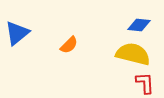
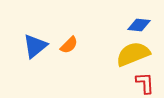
blue triangle: moved 18 px right, 13 px down
yellow semicircle: rotated 36 degrees counterclockwise
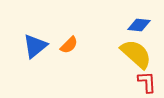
yellow semicircle: moved 3 px right; rotated 64 degrees clockwise
red L-shape: moved 2 px right, 1 px up
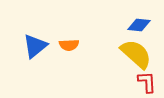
orange semicircle: rotated 42 degrees clockwise
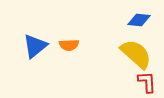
blue diamond: moved 5 px up
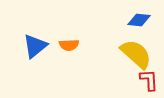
red L-shape: moved 2 px right, 2 px up
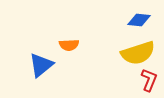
blue triangle: moved 6 px right, 19 px down
yellow semicircle: moved 2 px right, 1 px up; rotated 120 degrees clockwise
red L-shape: rotated 25 degrees clockwise
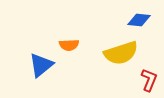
yellow semicircle: moved 17 px left
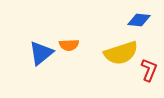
blue triangle: moved 12 px up
red L-shape: moved 10 px up
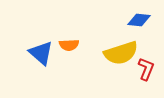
blue triangle: rotated 40 degrees counterclockwise
red L-shape: moved 3 px left, 1 px up
